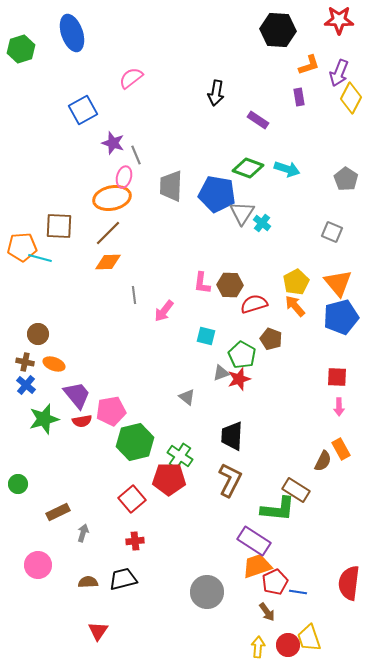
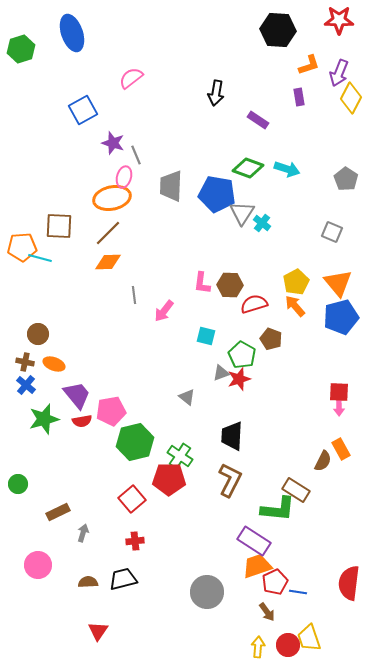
red square at (337, 377): moved 2 px right, 15 px down
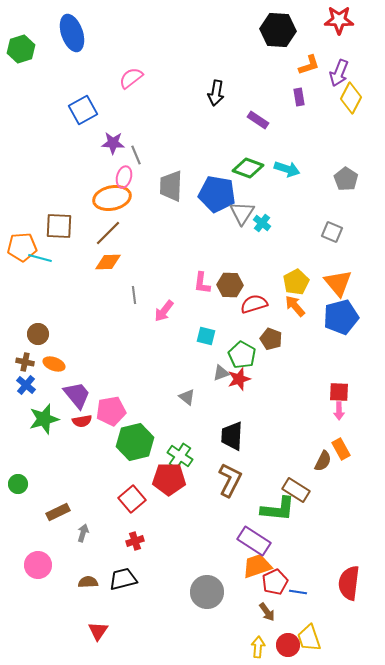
purple star at (113, 143): rotated 15 degrees counterclockwise
pink arrow at (339, 407): moved 4 px down
red cross at (135, 541): rotated 12 degrees counterclockwise
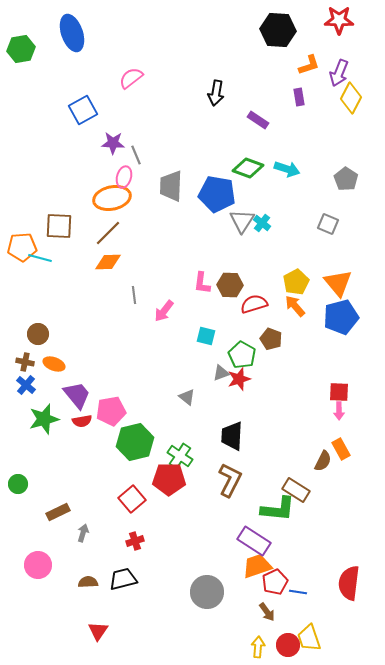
green hexagon at (21, 49): rotated 8 degrees clockwise
gray triangle at (242, 213): moved 8 px down
gray square at (332, 232): moved 4 px left, 8 px up
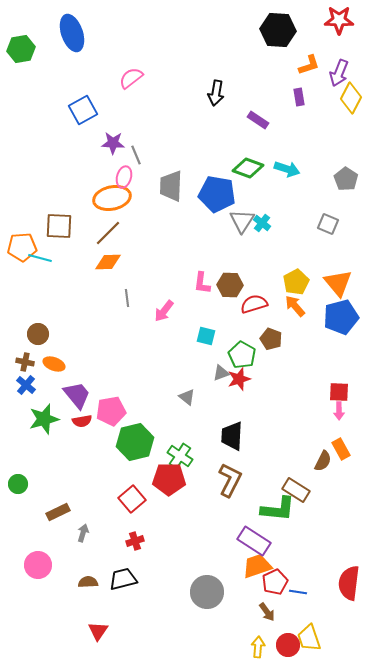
gray line at (134, 295): moved 7 px left, 3 px down
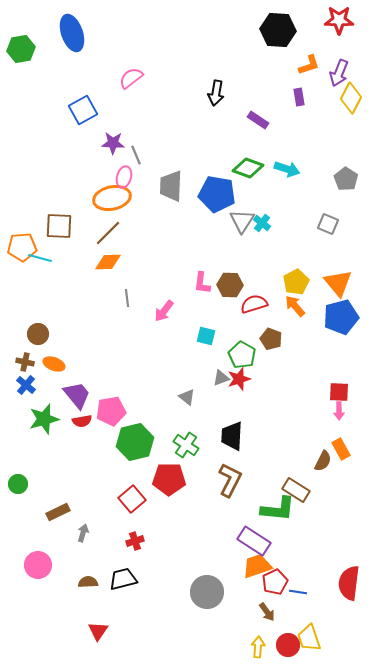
gray triangle at (221, 373): moved 5 px down
green cross at (180, 456): moved 6 px right, 11 px up
